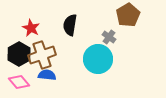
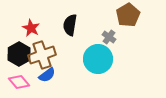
blue semicircle: rotated 138 degrees clockwise
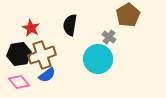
black hexagon: rotated 20 degrees clockwise
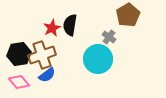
red star: moved 21 px right; rotated 18 degrees clockwise
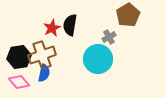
gray cross: rotated 24 degrees clockwise
black hexagon: moved 3 px down
blue semicircle: moved 3 px left, 2 px up; rotated 42 degrees counterclockwise
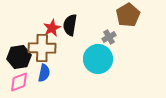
brown cross: moved 7 px up; rotated 20 degrees clockwise
pink diamond: rotated 70 degrees counterclockwise
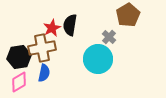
gray cross: rotated 16 degrees counterclockwise
brown cross: rotated 12 degrees counterclockwise
pink diamond: rotated 10 degrees counterclockwise
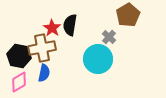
red star: rotated 12 degrees counterclockwise
black hexagon: moved 1 px up; rotated 20 degrees clockwise
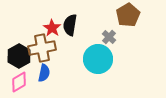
black hexagon: rotated 20 degrees clockwise
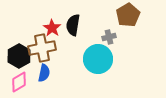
black semicircle: moved 3 px right
gray cross: rotated 32 degrees clockwise
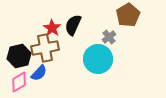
black semicircle: rotated 15 degrees clockwise
gray cross: rotated 24 degrees counterclockwise
brown cross: moved 3 px right
black hexagon: rotated 15 degrees clockwise
blue semicircle: moved 5 px left; rotated 30 degrees clockwise
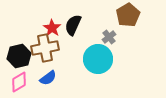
blue semicircle: moved 9 px right, 5 px down; rotated 12 degrees clockwise
